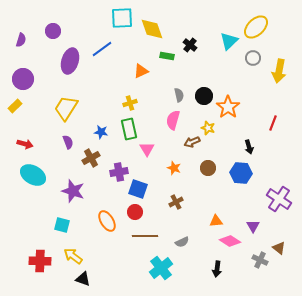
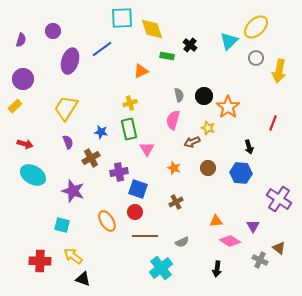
gray circle at (253, 58): moved 3 px right
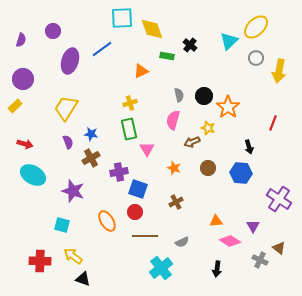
blue star at (101, 132): moved 10 px left, 2 px down
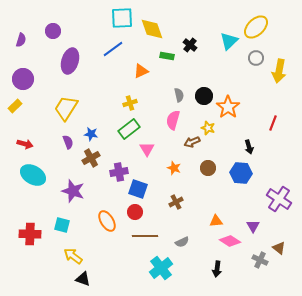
blue line at (102, 49): moved 11 px right
green rectangle at (129, 129): rotated 65 degrees clockwise
red cross at (40, 261): moved 10 px left, 27 px up
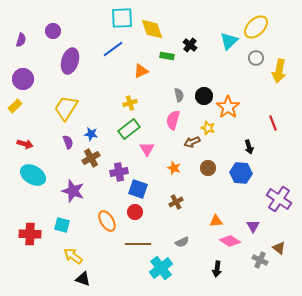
red line at (273, 123): rotated 42 degrees counterclockwise
brown line at (145, 236): moved 7 px left, 8 px down
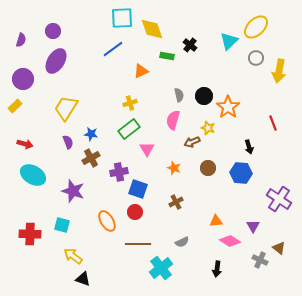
purple ellipse at (70, 61): moved 14 px left; rotated 15 degrees clockwise
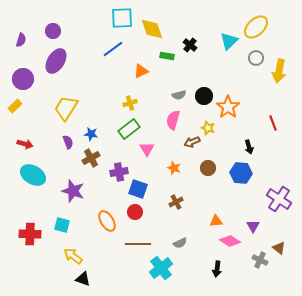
gray semicircle at (179, 95): rotated 88 degrees clockwise
gray semicircle at (182, 242): moved 2 px left, 1 px down
